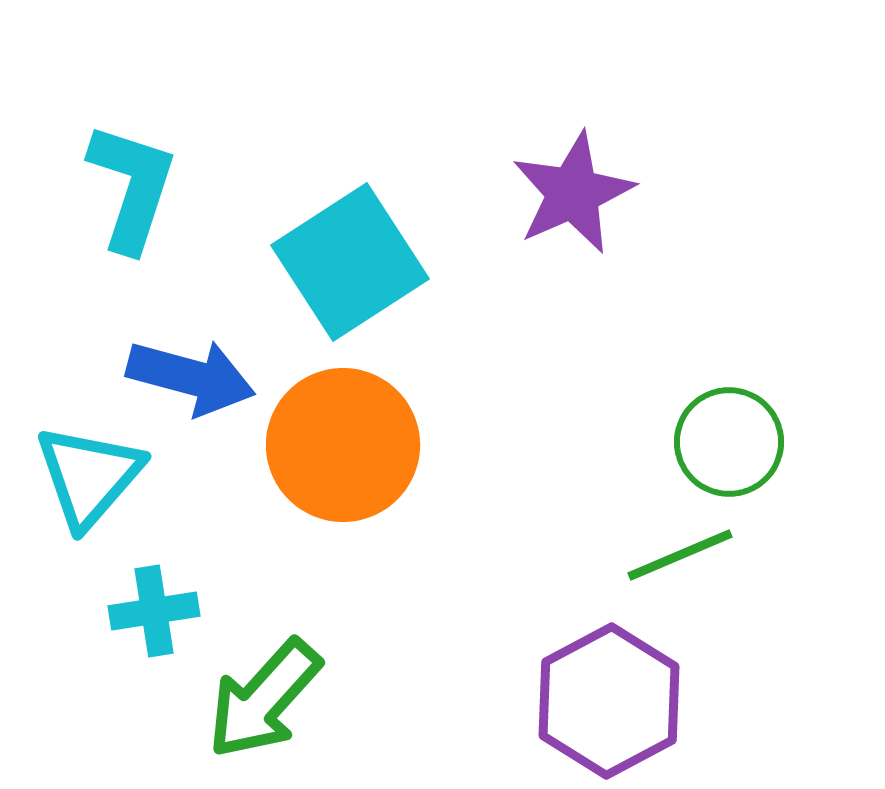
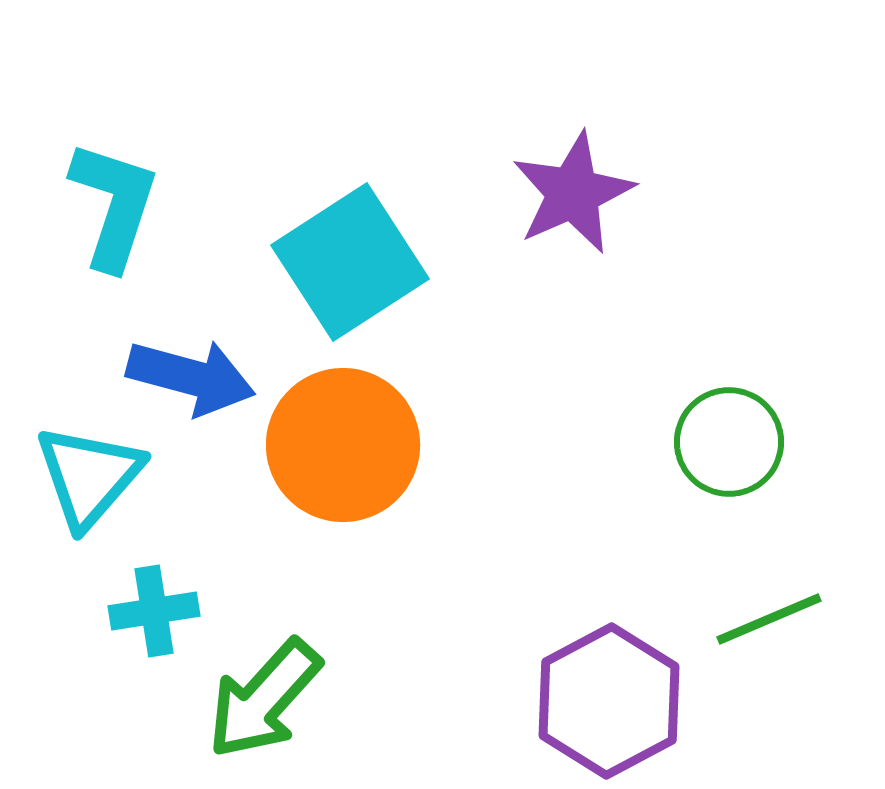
cyan L-shape: moved 18 px left, 18 px down
green line: moved 89 px right, 64 px down
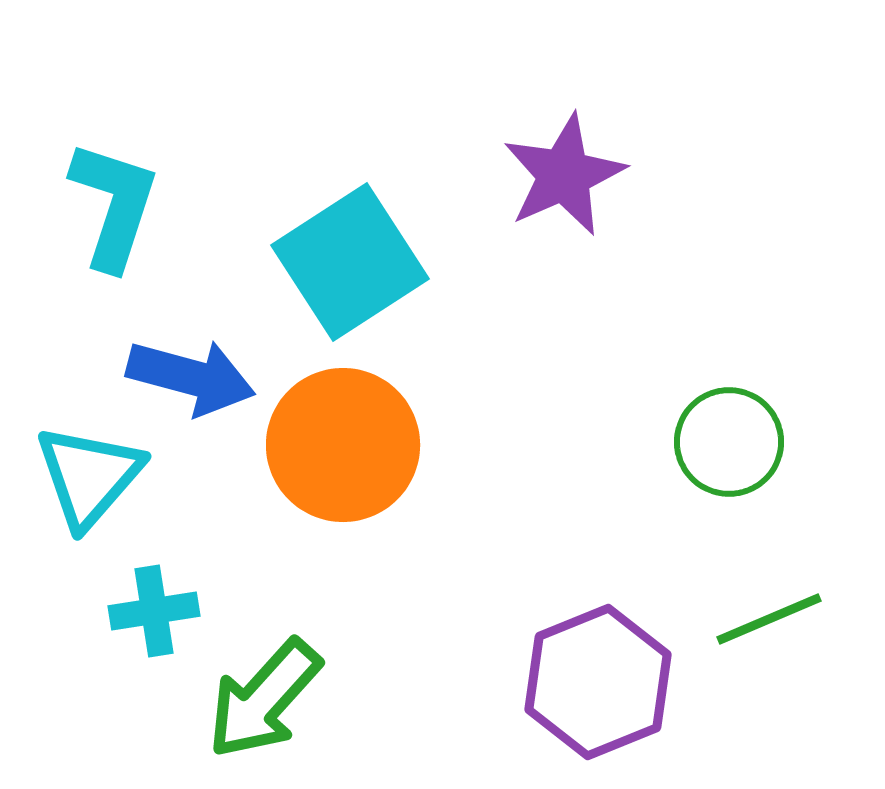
purple star: moved 9 px left, 18 px up
purple hexagon: moved 11 px left, 19 px up; rotated 6 degrees clockwise
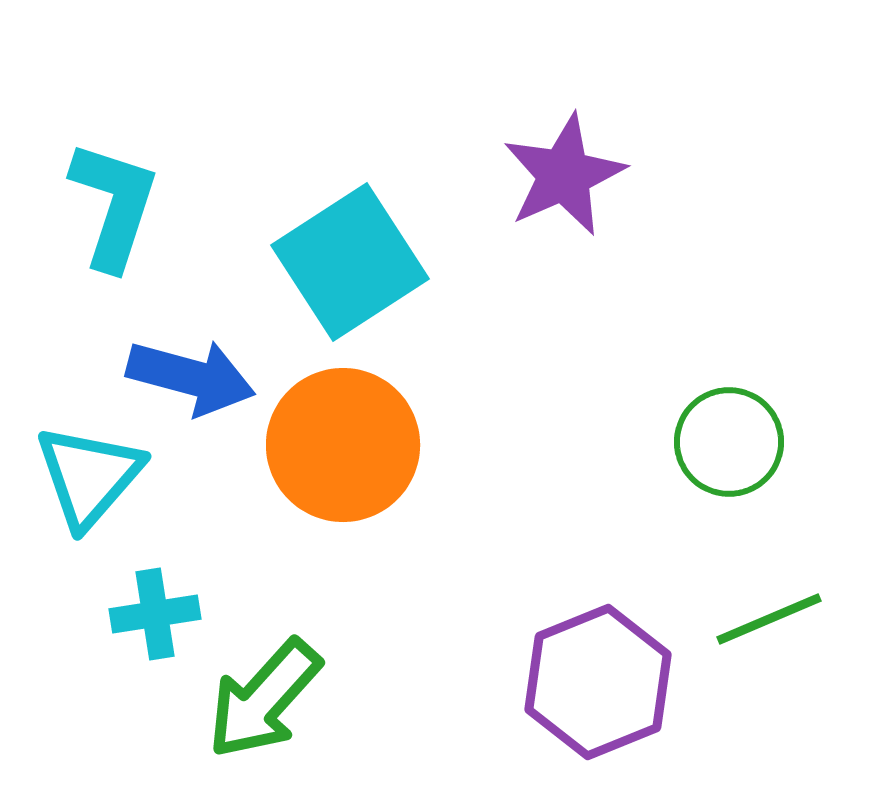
cyan cross: moved 1 px right, 3 px down
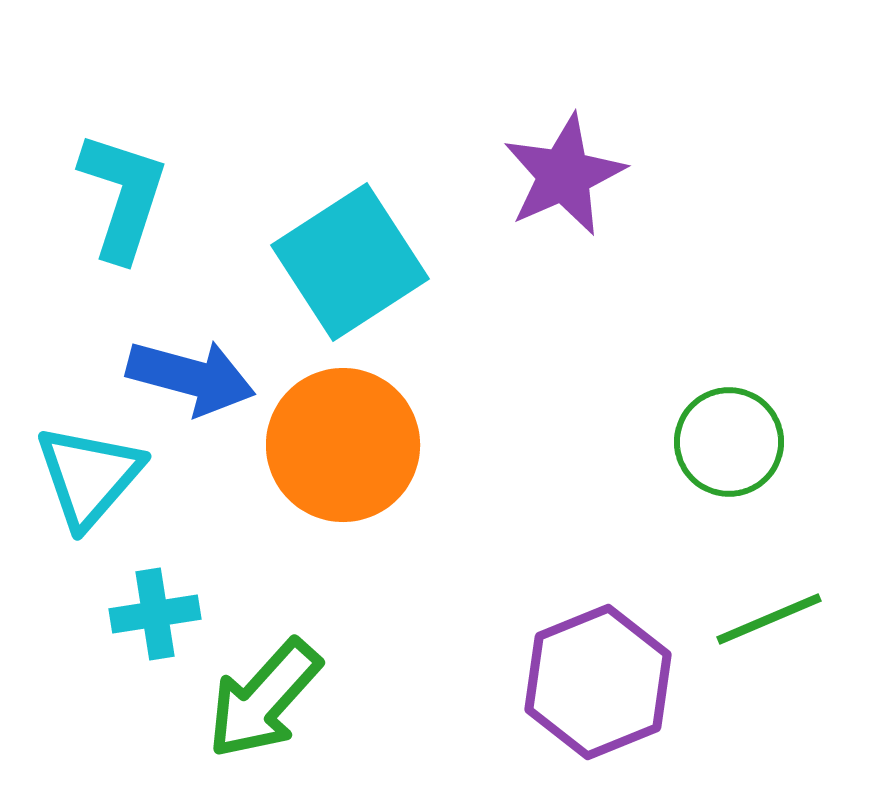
cyan L-shape: moved 9 px right, 9 px up
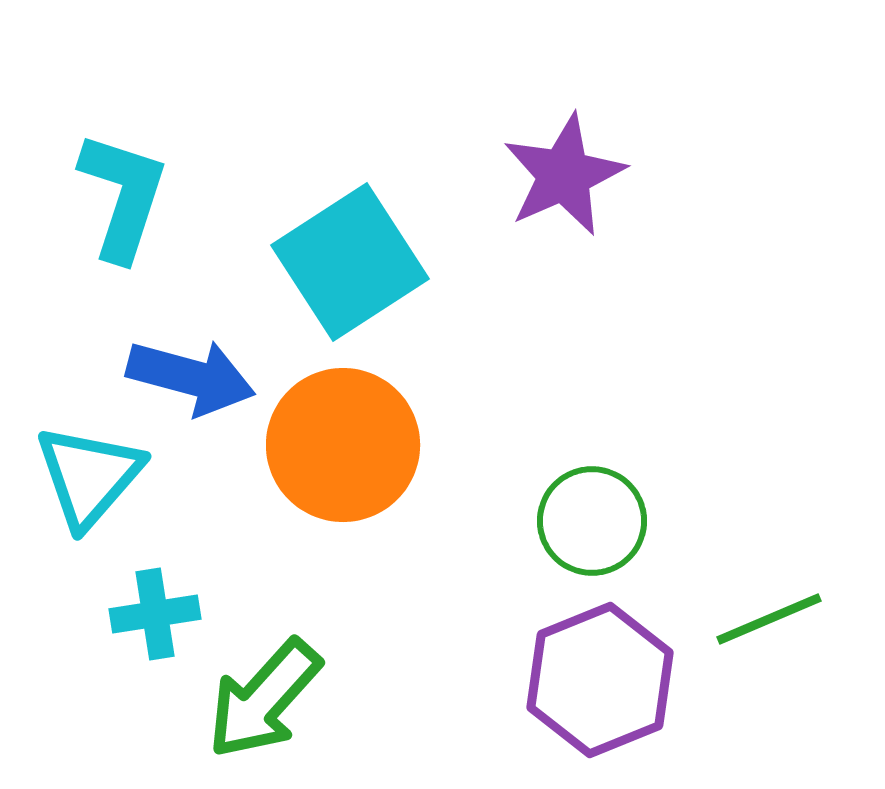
green circle: moved 137 px left, 79 px down
purple hexagon: moved 2 px right, 2 px up
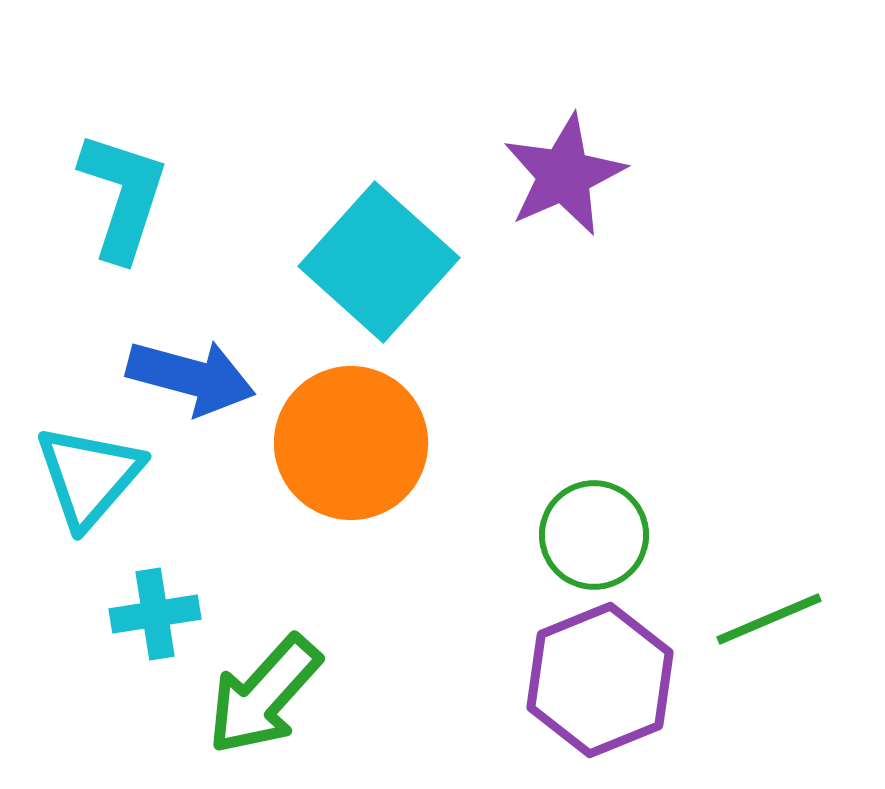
cyan square: moved 29 px right; rotated 15 degrees counterclockwise
orange circle: moved 8 px right, 2 px up
green circle: moved 2 px right, 14 px down
green arrow: moved 4 px up
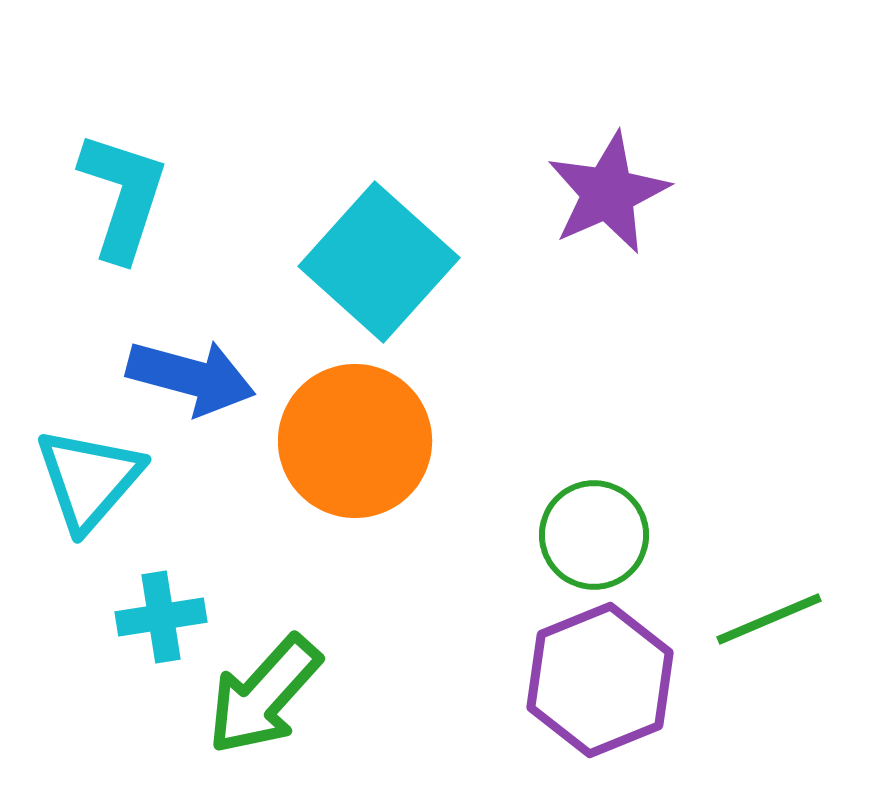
purple star: moved 44 px right, 18 px down
orange circle: moved 4 px right, 2 px up
cyan triangle: moved 3 px down
cyan cross: moved 6 px right, 3 px down
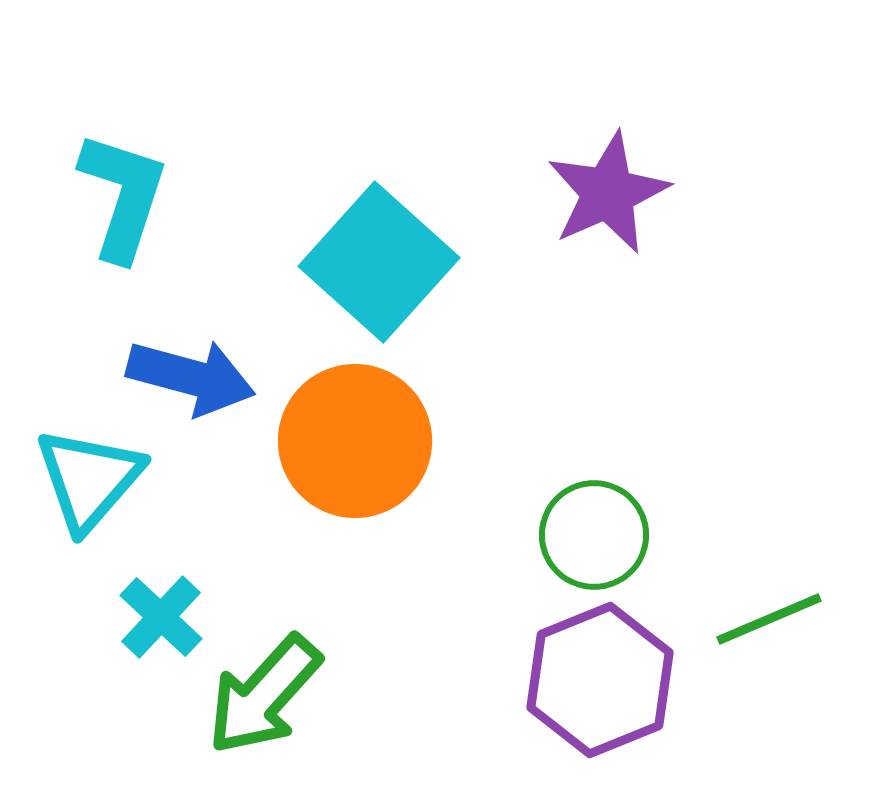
cyan cross: rotated 38 degrees counterclockwise
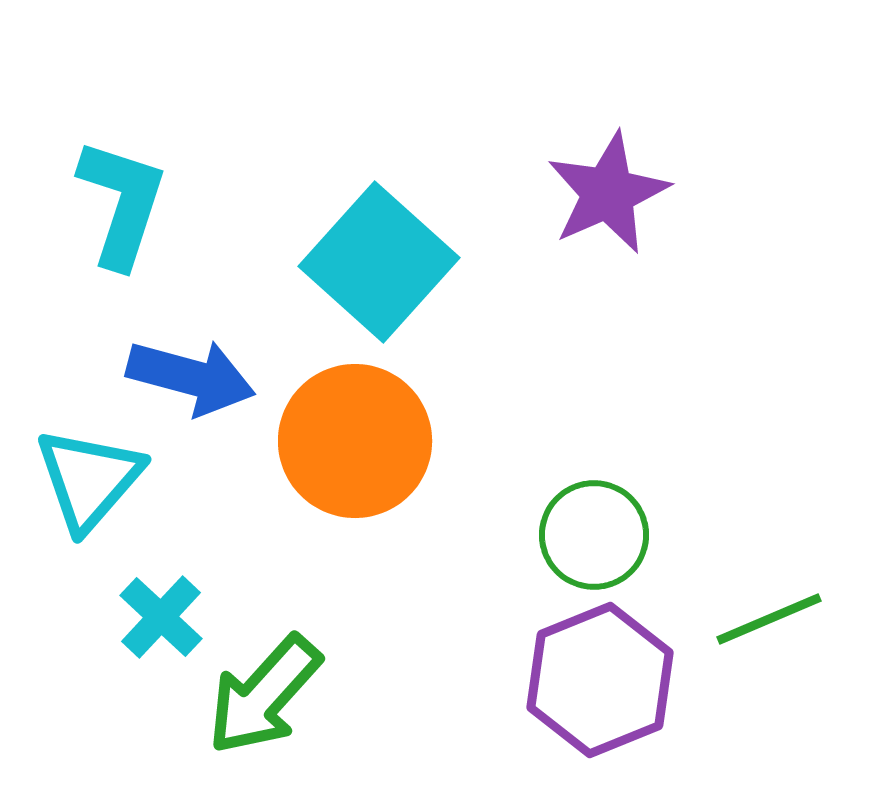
cyan L-shape: moved 1 px left, 7 px down
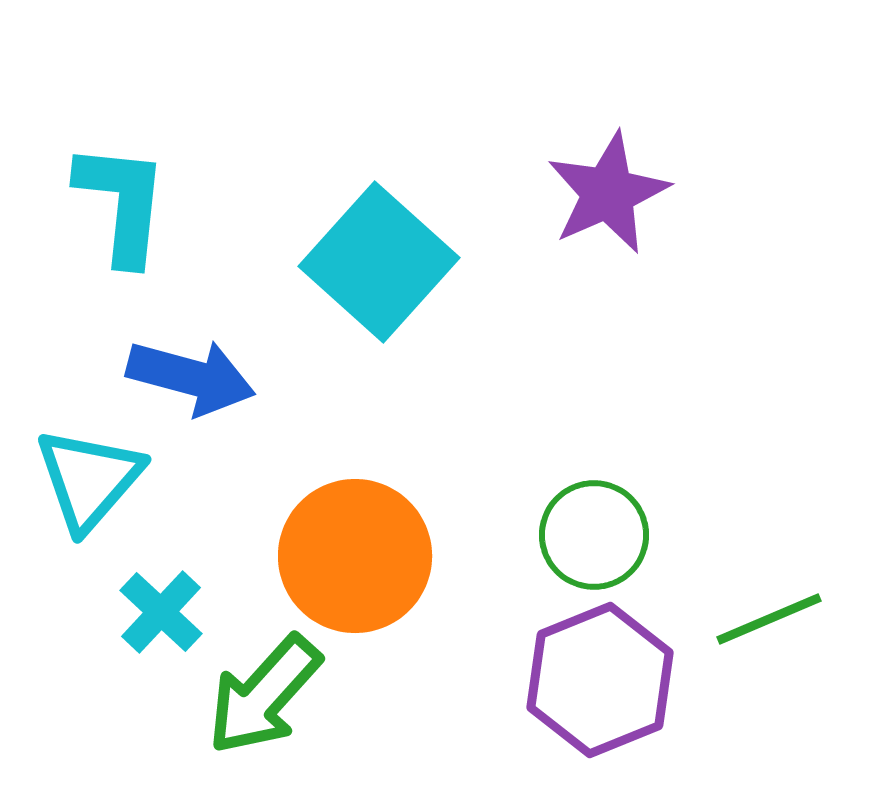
cyan L-shape: rotated 12 degrees counterclockwise
orange circle: moved 115 px down
cyan cross: moved 5 px up
